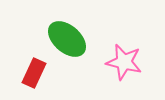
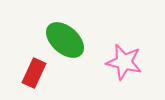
green ellipse: moved 2 px left, 1 px down
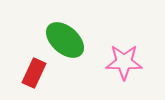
pink star: rotated 12 degrees counterclockwise
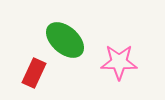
pink star: moved 5 px left
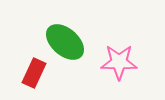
green ellipse: moved 2 px down
